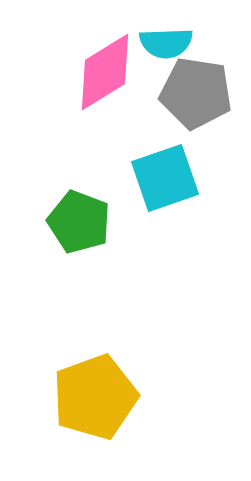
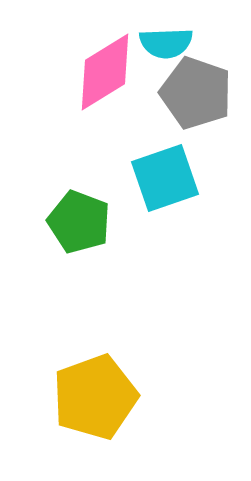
gray pentagon: rotated 10 degrees clockwise
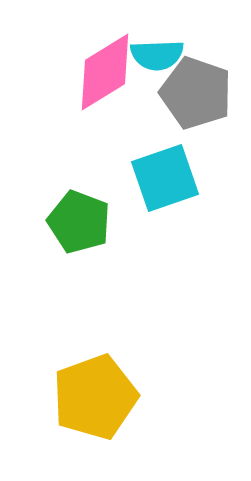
cyan semicircle: moved 9 px left, 12 px down
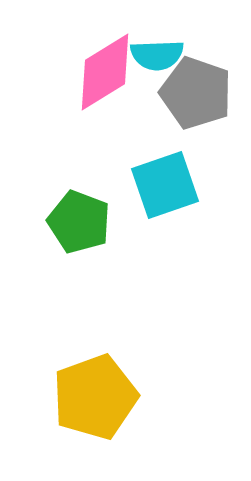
cyan square: moved 7 px down
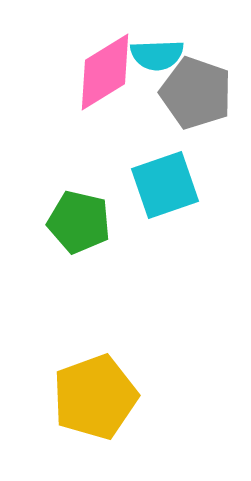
green pentagon: rotated 8 degrees counterclockwise
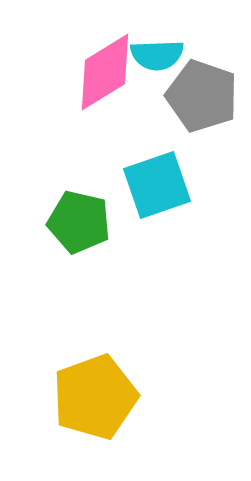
gray pentagon: moved 6 px right, 3 px down
cyan square: moved 8 px left
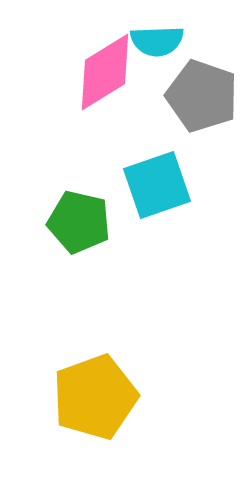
cyan semicircle: moved 14 px up
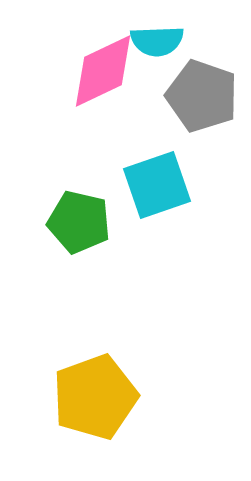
pink diamond: moved 2 px left, 1 px up; rotated 6 degrees clockwise
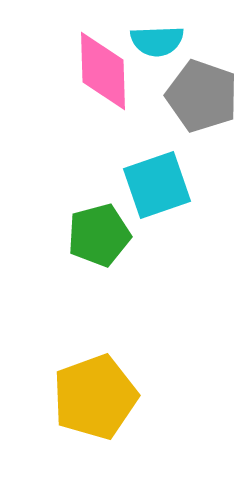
pink diamond: rotated 66 degrees counterclockwise
green pentagon: moved 20 px right, 13 px down; rotated 28 degrees counterclockwise
